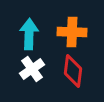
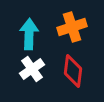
orange cross: moved 5 px up; rotated 20 degrees counterclockwise
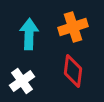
orange cross: moved 1 px right
white cross: moved 10 px left, 12 px down
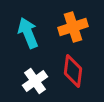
cyan arrow: moved 1 px left, 1 px up; rotated 24 degrees counterclockwise
white cross: moved 13 px right
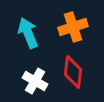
red diamond: moved 1 px down
white cross: rotated 25 degrees counterclockwise
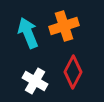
orange cross: moved 9 px left, 1 px up
red diamond: rotated 20 degrees clockwise
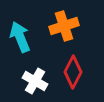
cyan arrow: moved 8 px left, 4 px down
